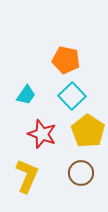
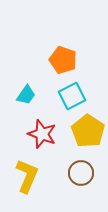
orange pentagon: moved 3 px left; rotated 8 degrees clockwise
cyan square: rotated 16 degrees clockwise
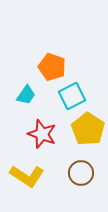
orange pentagon: moved 11 px left, 7 px down
yellow pentagon: moved 2 px up
yellow L-shape: rotated 100 degrees clockwise
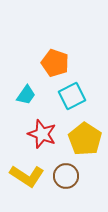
orange pentagon: moved 3 px right, 4 px up
yellow pentagon: moved 3 px left, 10 px down
brown circle: moved 15 px left, 3 px down
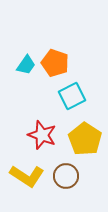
cyan trapezoid: moved 30 px up
red star: moved 1 px down
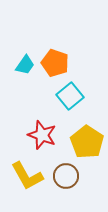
cyan trapezoid: moved 1 px left
cyan square: moved 2 px left; rotated 12 degrees counterclockwise
yellow pentagon: moved 2 px right, 3 px down
yellow L-shape: rotated 28 degrees clockwise
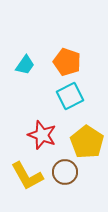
orange pentagon: moved 12 px right, 1 px up
cyan square: rotated 12 degrees clockwise
brown circle: moved 1 px left, 4 px up
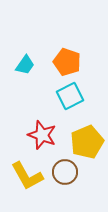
yellow pentagon: rotated 16 degrees clockwise
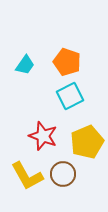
red star: moved 1 px right, 1 px down
brown circle: moved 2 px left, 2 px down
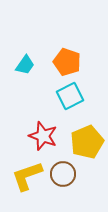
yellow L-shape: rotated 100 degrees clockwise
